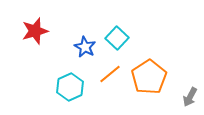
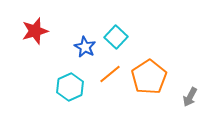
cyan square: moved 1 px left, 1 px up
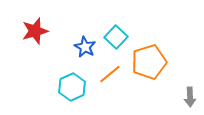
orange pentagon: moved 15 px up; rotated 16 degrees clockwise
cyan hexagon: moved 2 px right
gray arrow: rotated 30 degrees counterclockwise
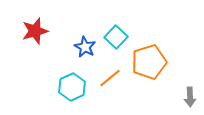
orange line: moved 4 px down
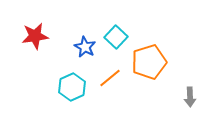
red star: moved 5 px down; rotated 8 degrees clockwise
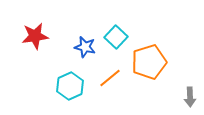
blue star: rotated 15 degrees counterclockwise
cyan hexagon: moved 2 px left, 1 px up
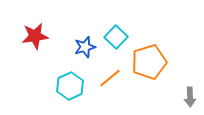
blue star: rotated 30 degrees counterclockwise
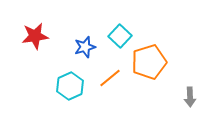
cyan square: moved 4 px right, 1 px up
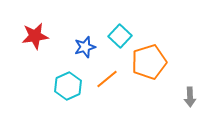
orange line: moved 3 px left, 1 px down
cyan hexagon: moved 2 px left
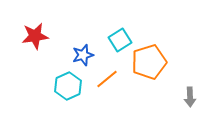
cyan square: moved 4 px down; rotated 15 degrees clockwise
blue star: moved 2 px left, 8 px down
